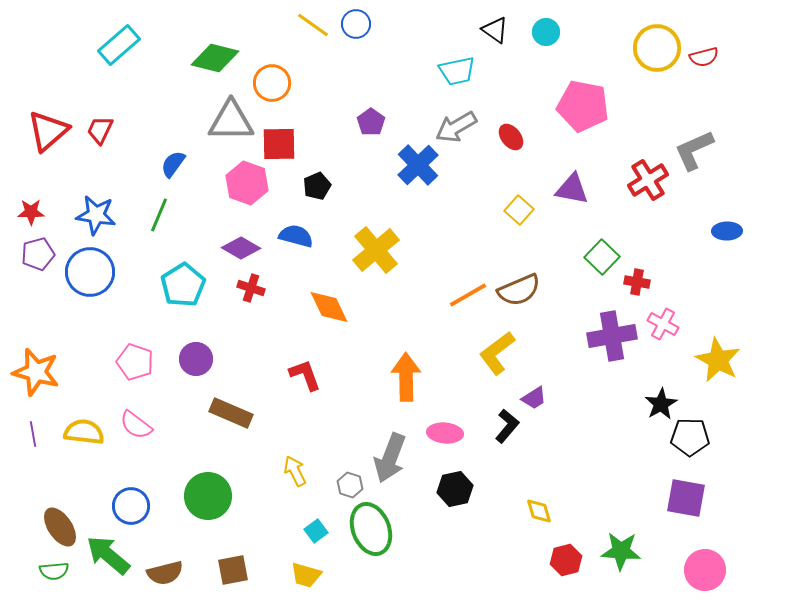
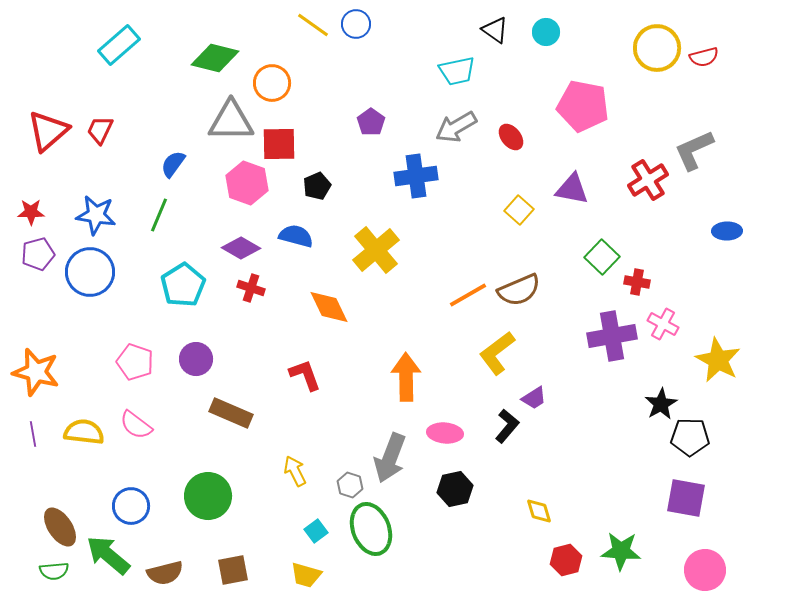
blue cross at (418, 165): moved 2 px left, 11 px down; rotated 36 degrees clockwise
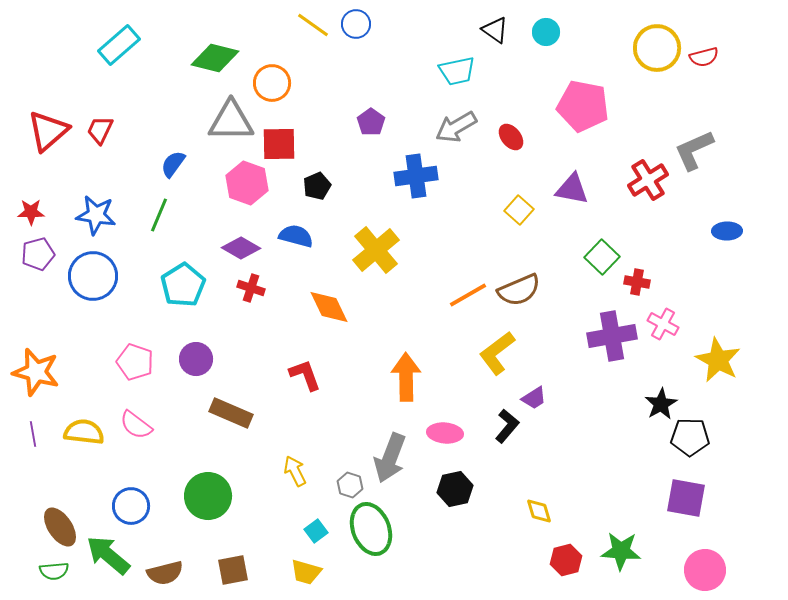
blue circle at (90, 272): moved 3 px right, 4 px down
yellow trapezoid at (306, 575): moved 3 px up
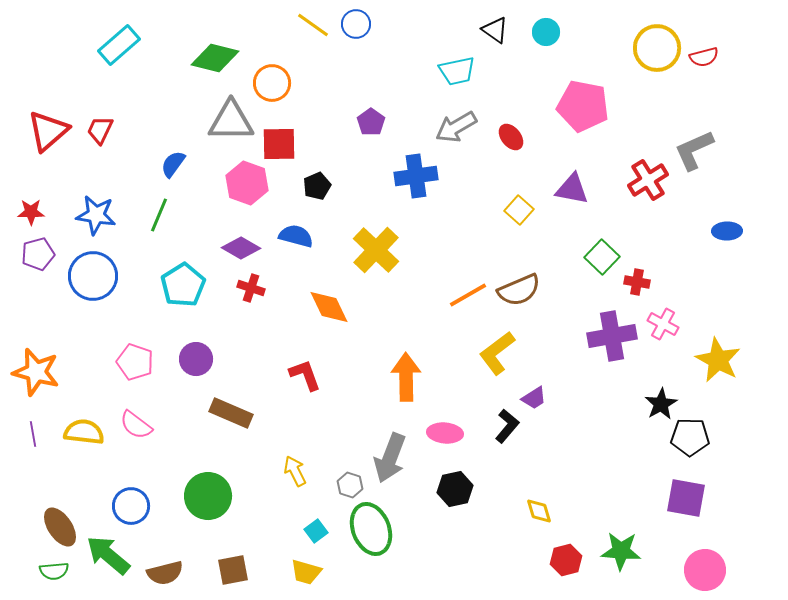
yellow cross at (376, 250): rotated 6 degrees counterclockwise
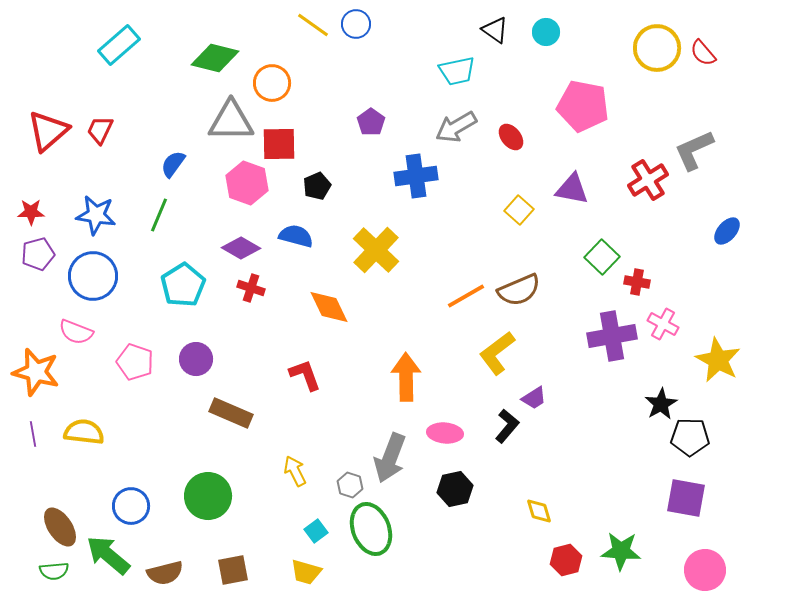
red semicircle at (704, 57): moved 1 px left, 4 px up; rotated 64 degrees clockwise
blue ellipse at (727, 231): rotated 48 degrees counterclockwise
orange line at (468, 295): moved 2 px left, 1 px down
pink semicircle at (136, 425): moved 60 px left, 93 px up; rotated 16 degrees counterclockwise
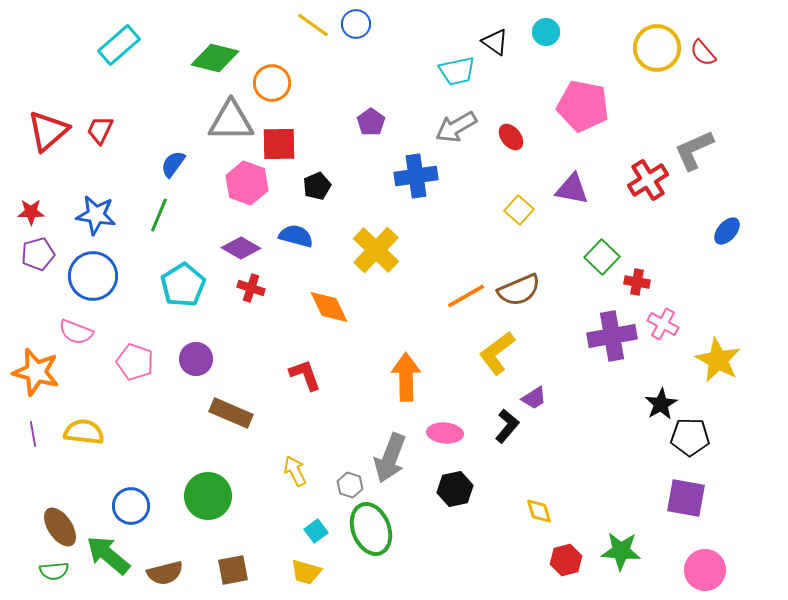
black triangle at (495, 30): moved 12 px down
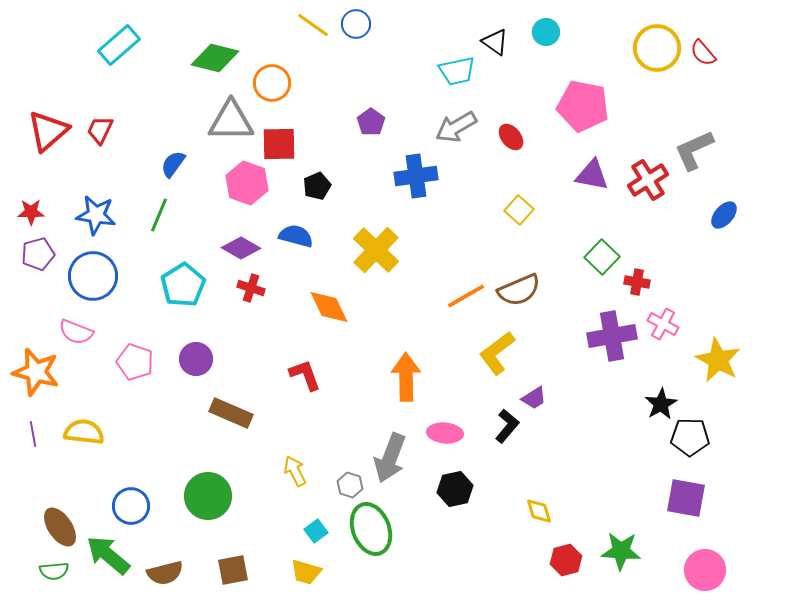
purple triangle at (572, 189): moved 20 px right, 14 px up
blue ellipse at (727, 231): moved 3 px left, 16 px up
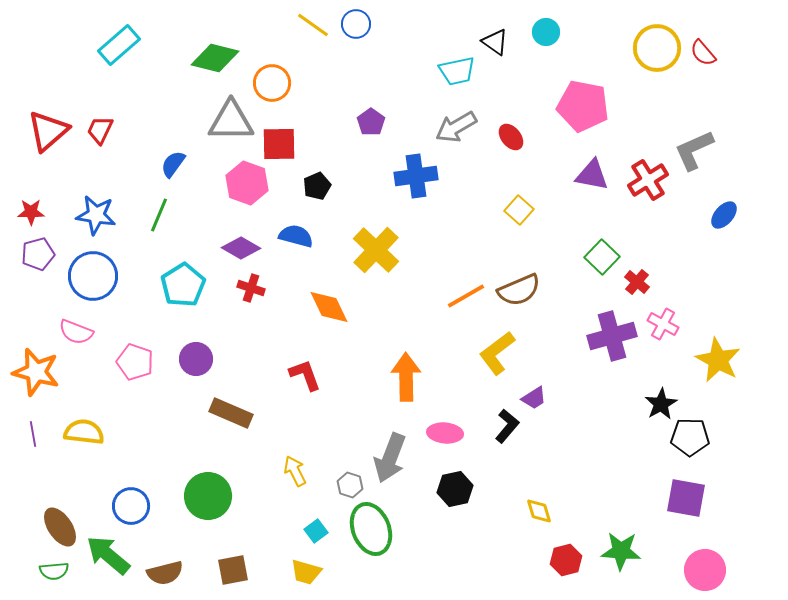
red cross at (637, 282): rotated 30 degrees clockwise
purple cross at (612, 336): rotated 6 degrees counterclockwise
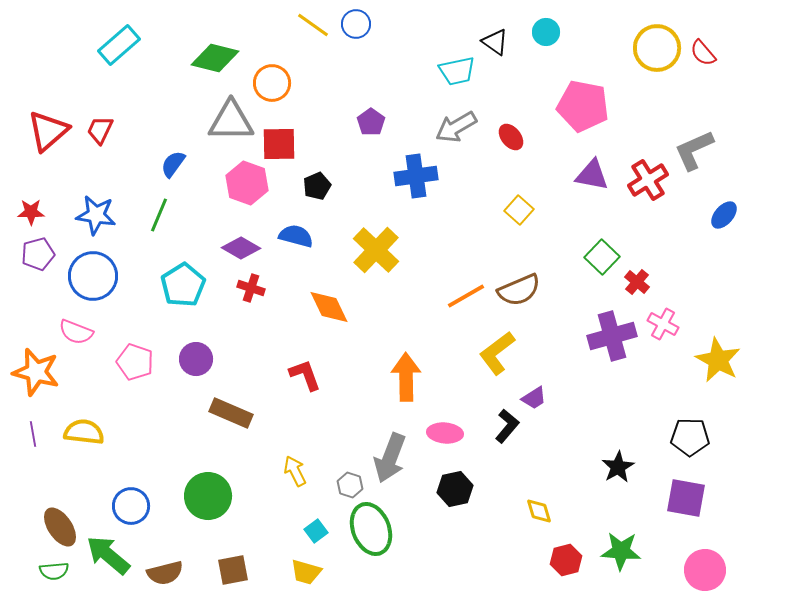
black star at (661, 404): moved 43 px left, 63 px down
